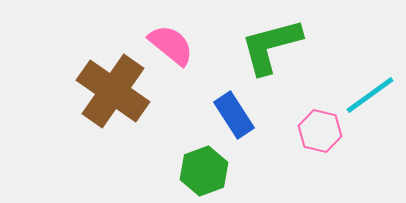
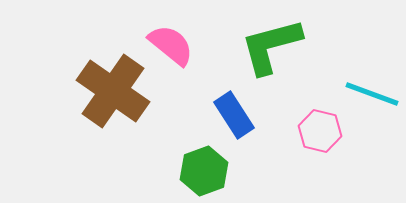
cyan line: moved 2 px right, 1 px up; rotated 56 degrees clockwise
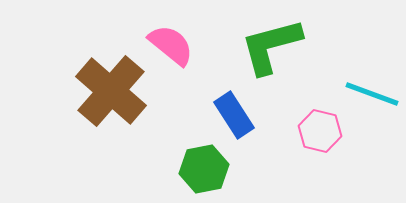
brown cross: moved 2 px left; rotated 6 degrees clockwise
green hexagon: moved 2 px up; rotated 9 degrees clockwise
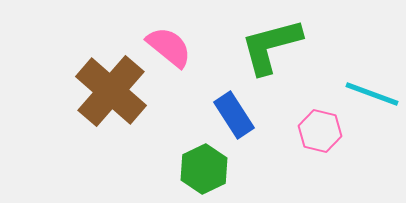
pink semicircle: moved 2 px left, 2 px down
green hexagon: rotated 15 degrees counterclockwise
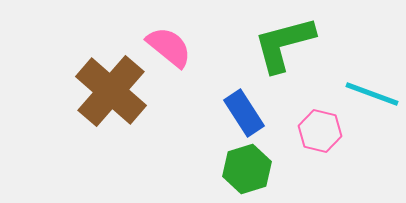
green L-shape: moved 13 px right, 2 px up
blue rectangle: moved 10 px right, 2 px up
green hexagon: moved 43 px right; rotated 9 degrees clockwise
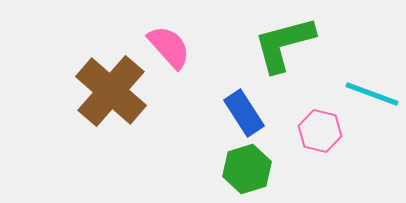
pink semicircle: rotated 9 degrees clockwise
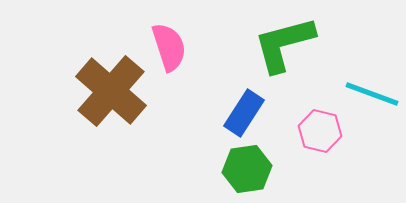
pink semicircle: rotated 24 degrees clockwise
blue rectangle: rotated 66 degrees clockwise
green hexagon: rotated 9 degrees clockwise
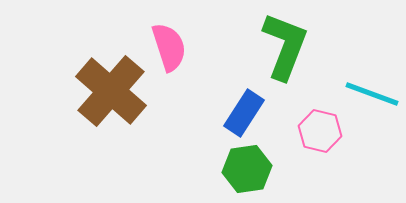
green L-shape: moved 1 px right, 2 px down; rotated 126 degrees clockwise
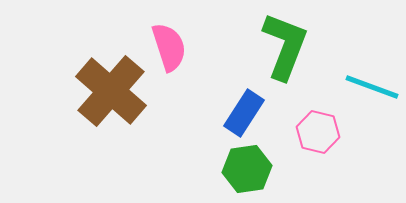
cyan line: moved 7 px up
pink hexagon: moved 2 px left, 1 px down
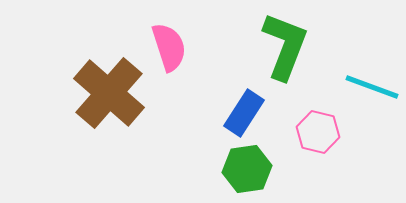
brown cross: moved 2 px left, 2 px down
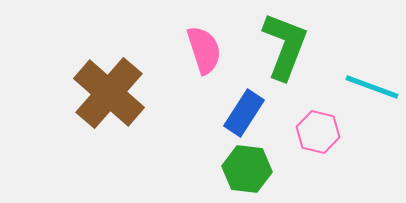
pink semicircle: moved 35 px right, 3 px down
green hexagon: rotated 15 degrees clockwise
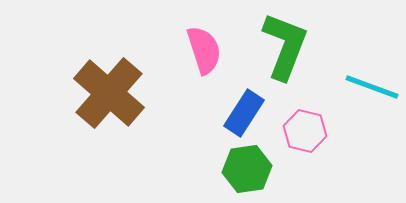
pink hexagon: moved 13 px left, 1 px up
green hexagon: rotated 15 degrees counterclockwise
